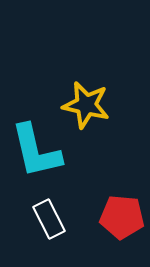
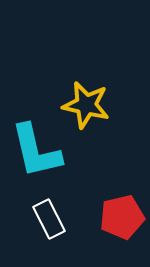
red pentagon: rotated 18 degrees counterclockwise
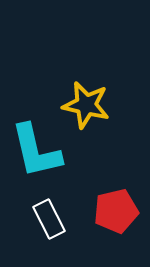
red pentagon: moved 6 px left, 6 px up
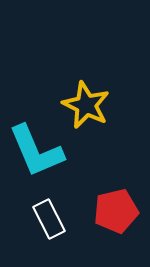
yellow star: rotated 12 degrees clockwise
cyan L-shape: rotated 10 degrees counterclockwise
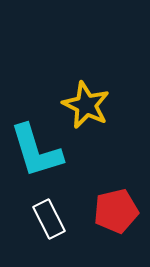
cyan L-shape: rotated 6 degrees clockwise
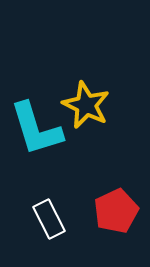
cyan L-shape: moved 22 px up
red pentagon: rotated 12 degrees counterclockwise
